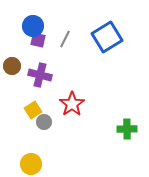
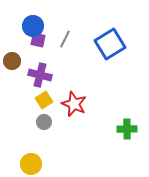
blue square: moved 3 px right, 7 px down
brown circle: moved 5 px up
red star: moved 2 px right; rotated 15 degrees counterclockwise
yellow square: moved 11 px right, 10 px up
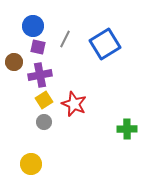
purple square: moved 7 px down
blue square: moved 5 px left
brown circle: moved 2 px right, 1 px down
purple cross: rotated 25 degrees counterclockwise
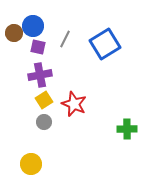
brown circle: moved 29 px up
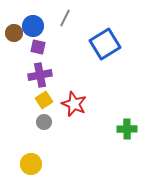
gray line: moved 21 px up
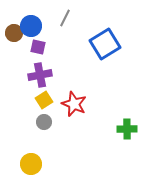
blue circle: moved 2 px left
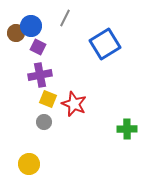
brown circle: moved 2 px right
purple square: rotated 14 degrees clockwise
yellow square: moved 4 px right, 1 px up; rotated 36 degrees counterclockwise
yellow circle: moved 2 px left
